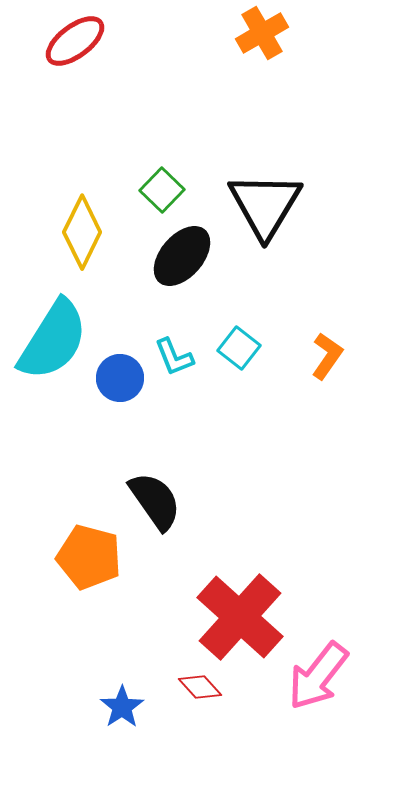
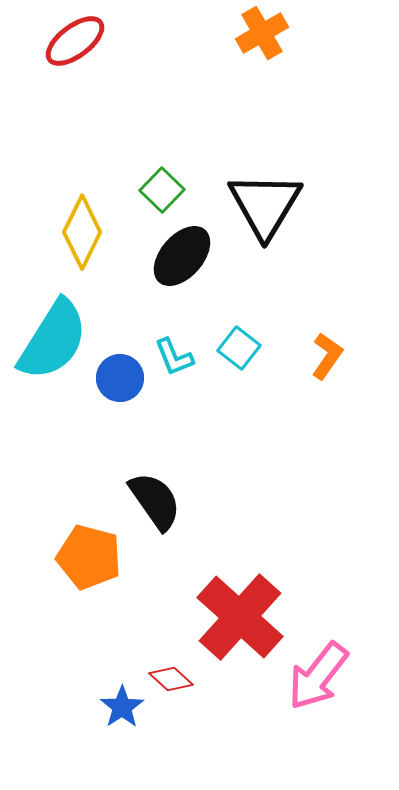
red diamond: moved 29 px left, 8 px up; rotated 6 degrees counterclockwise
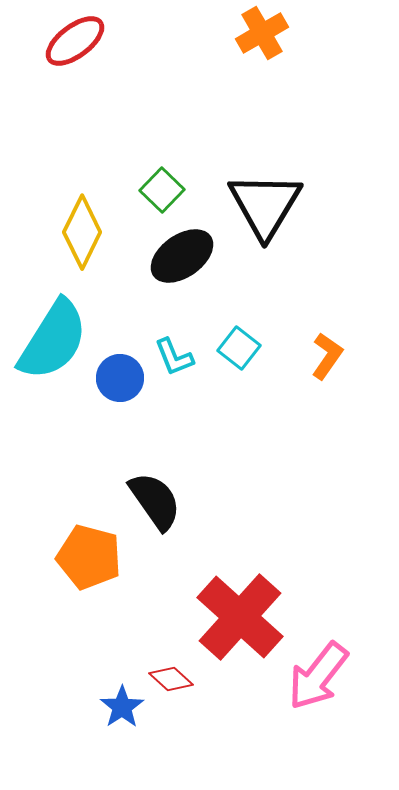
black ellipse: rotated 14 degrees clockwise
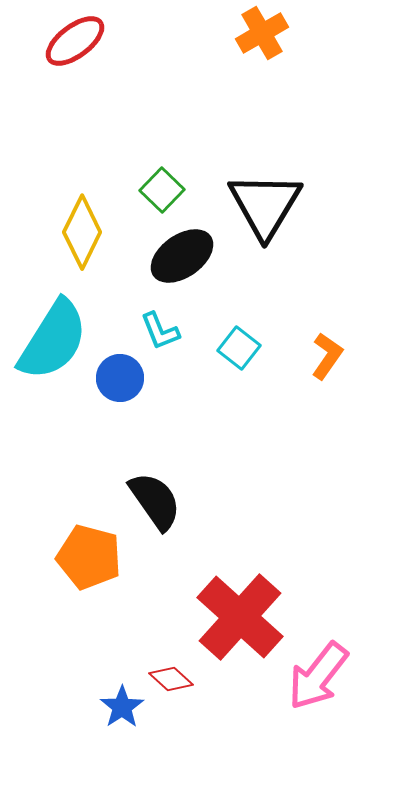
cyan L-shape: moved 14 px left, 26 px up
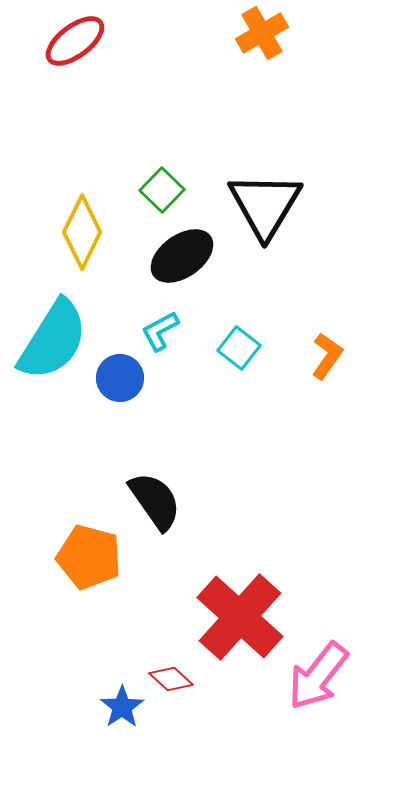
cyan L-shape: rotated 84 degrees clockwise
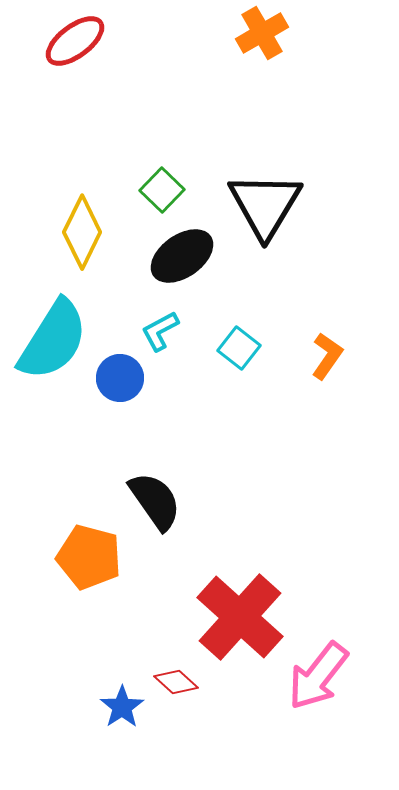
red diamond: moved 5 px right, 3 px down
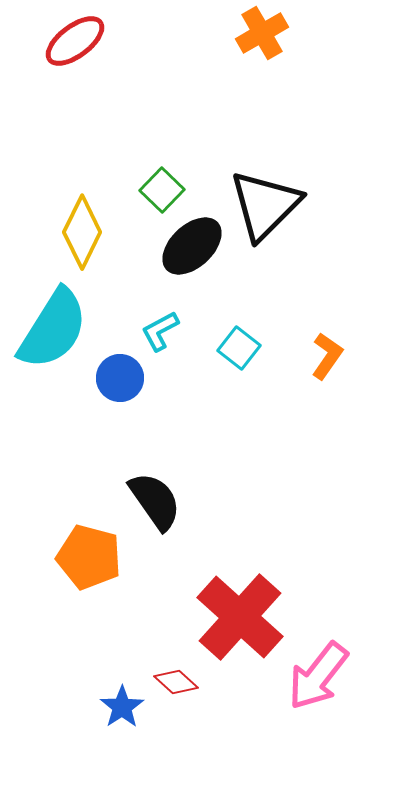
black triangle: rotated 14 degrees clockwise
black ellipse: moved 10 px right, 10 px up; rotated 8 degrees counterclockwise
cyan semicircle: moved 11 px up
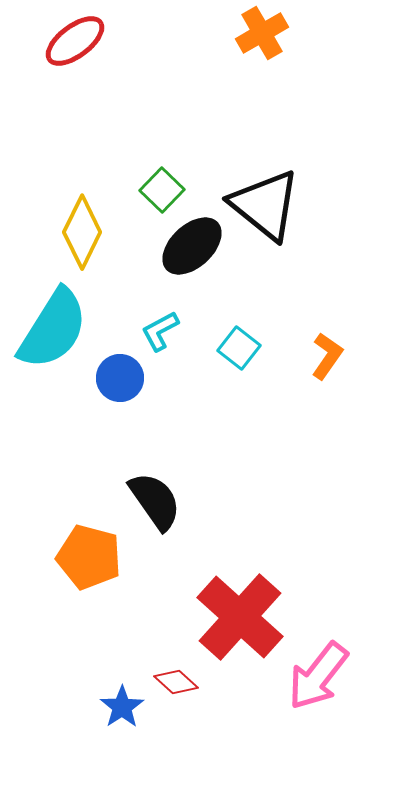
black triangle: rotated 36 degrees counterclockwise
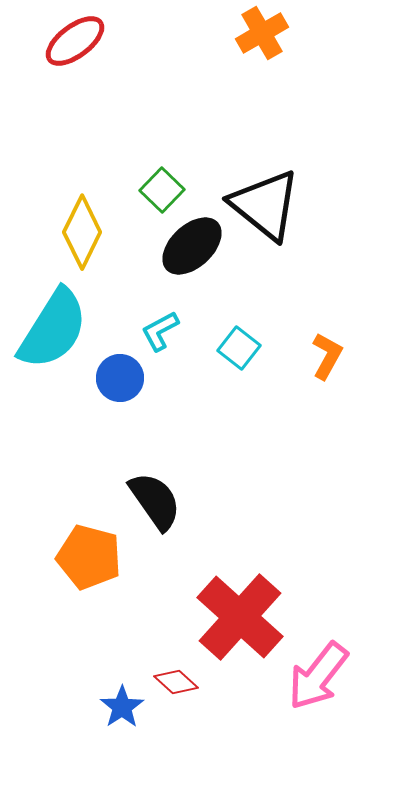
orange L-shape: rotated 6 degrees counterclockwise
